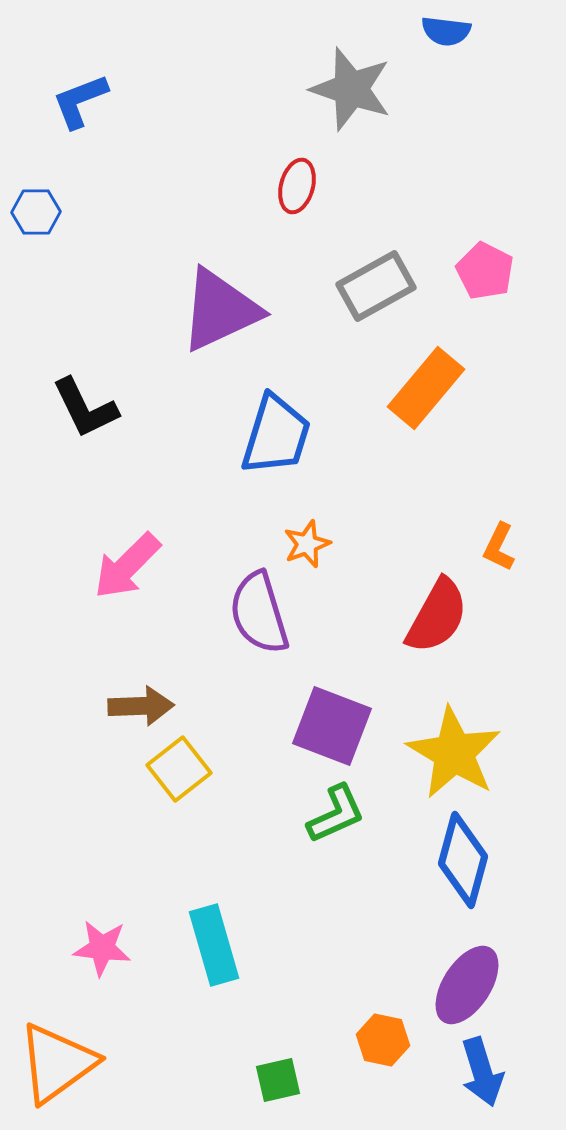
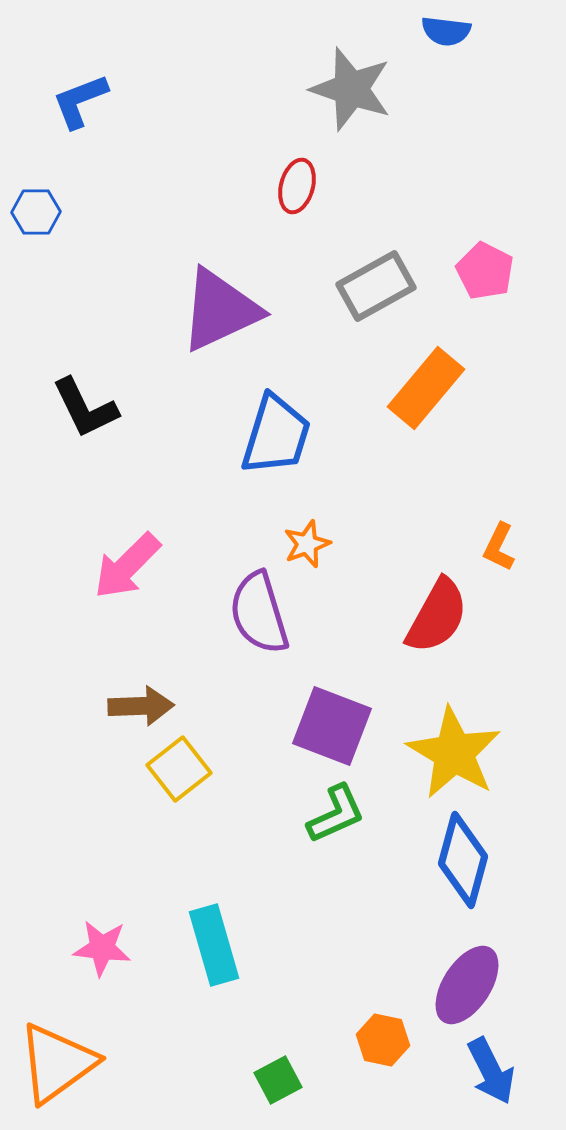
blue arrow: moved 9 px right, 1 px up; rotated 10 degrees counterclockwise
green square: rotated 15 degrees counterclockwise
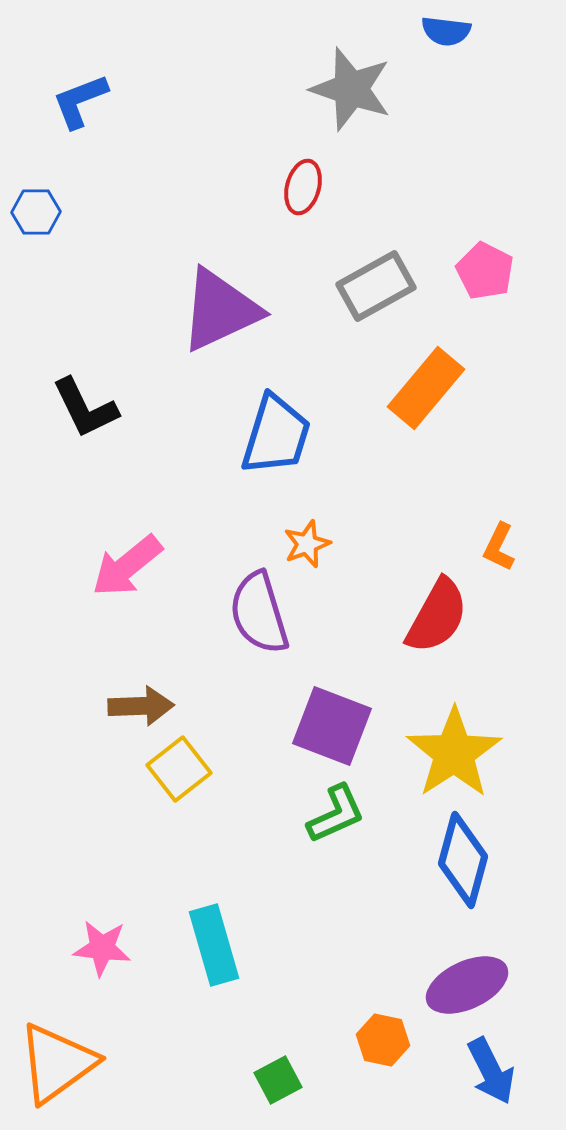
red ellipse: moved 6 px right, 1 px down
pink arrow: rotated 6 degrees clockwise
yellow star: rotated 8 degrees clockwise
purple ellipse: rotated 32 degrees clockwise
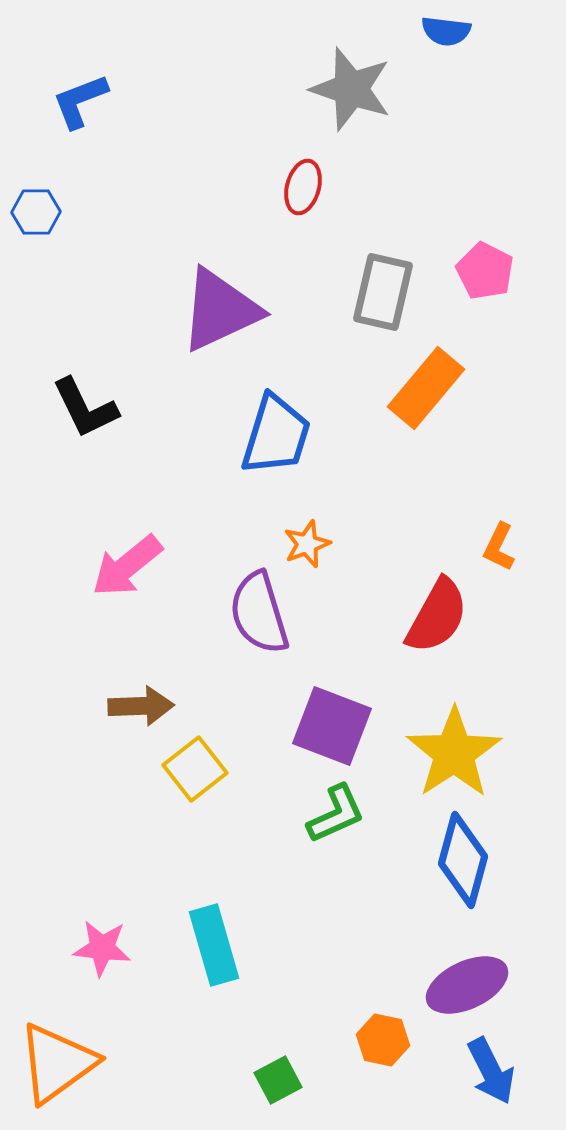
gray rectangle: moved 7 px right, 6 px down; rotated 48 degrees counterclockwise
yellow square: moved 16 px right
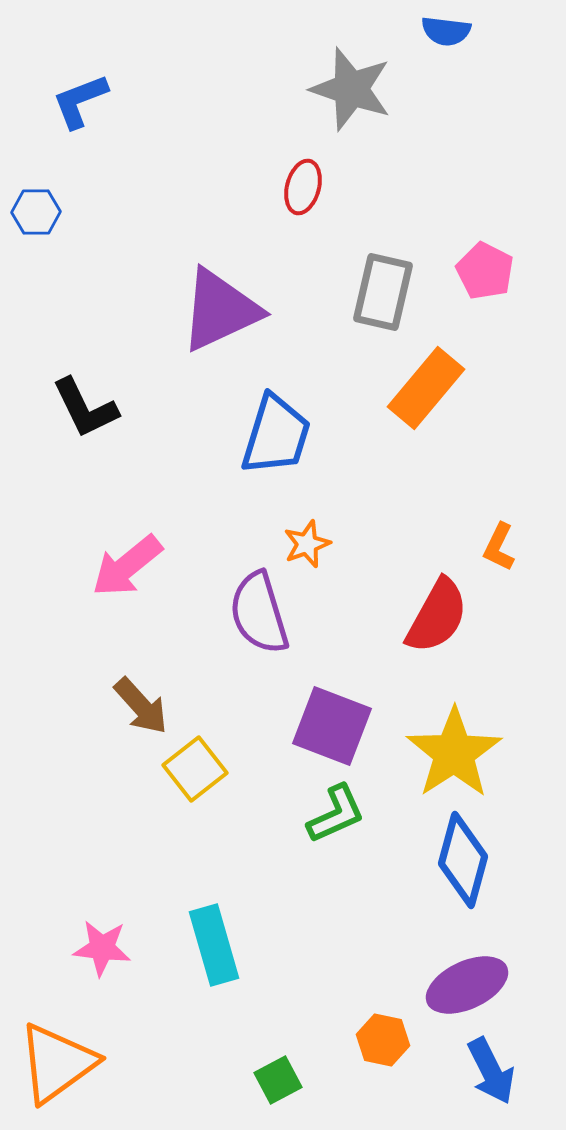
brown arrow: rotated 50 degrees clockwise
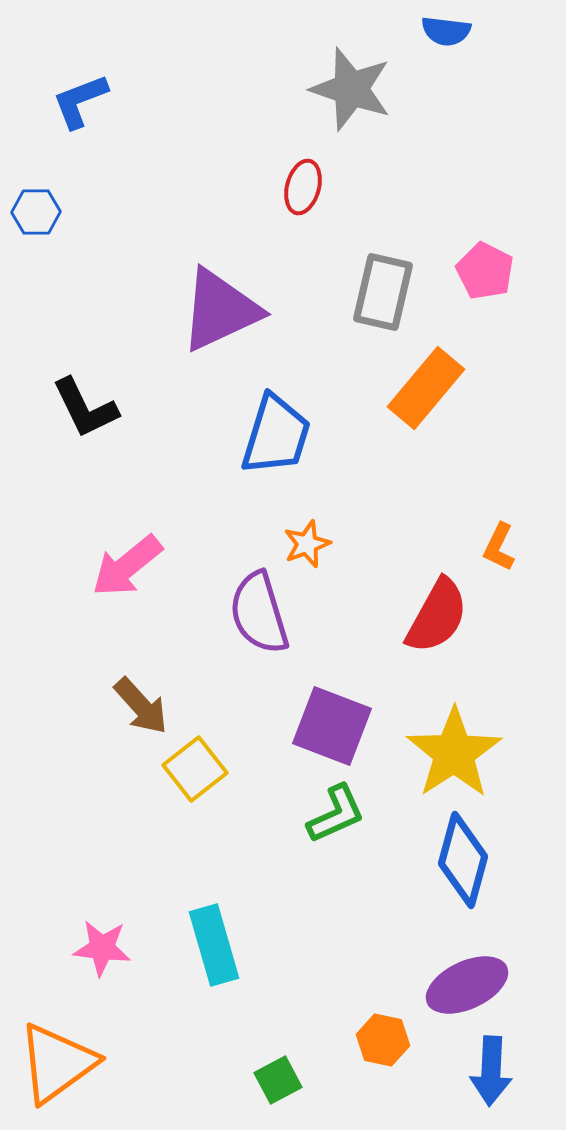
blue arrow: rotated 30 degrees clockwise
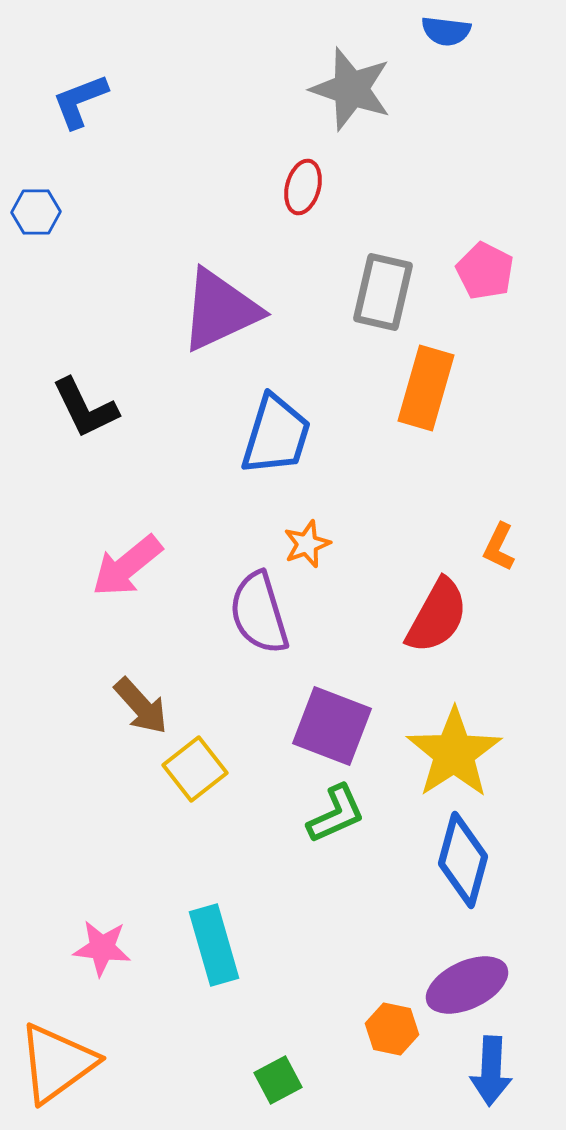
orange rectangle: rotated 24 degrees counterclockwise
orange hexagon: moved 9 px right, 11 px up
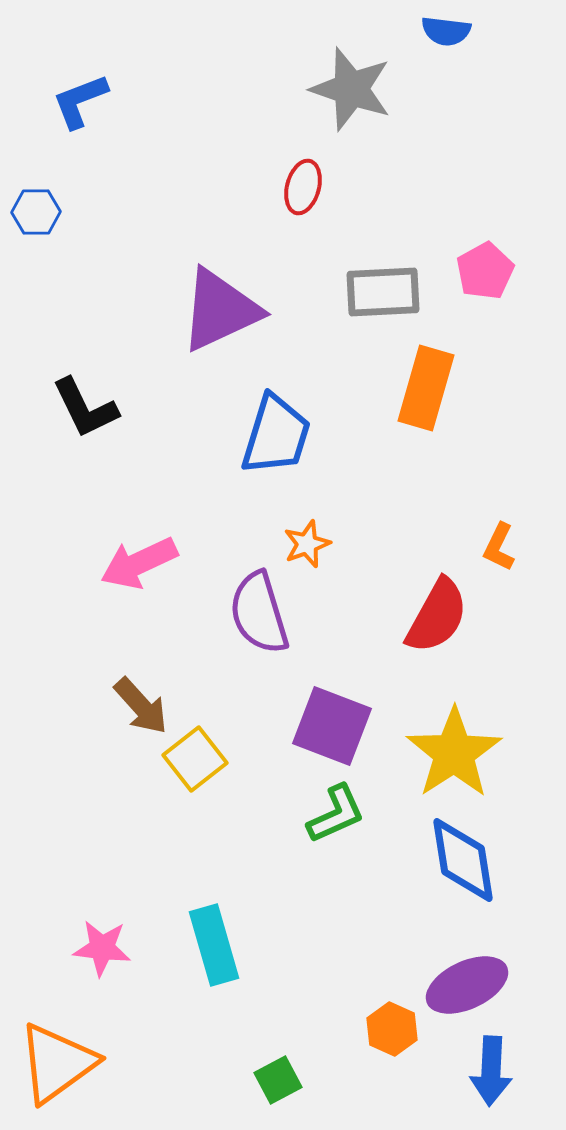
pink pentagon: rotated 16 degrees clockwise
gray rectangle: rotated 74 degrees clockwise
pink arrow: moved 12 px right, 3 px up; rotated 14 degrees clockwise
yellow square: moved 10 px up
blue diamond: rotated 24 degrees counterclockwise
orange hexagon: rotated 12 degrees clockwise
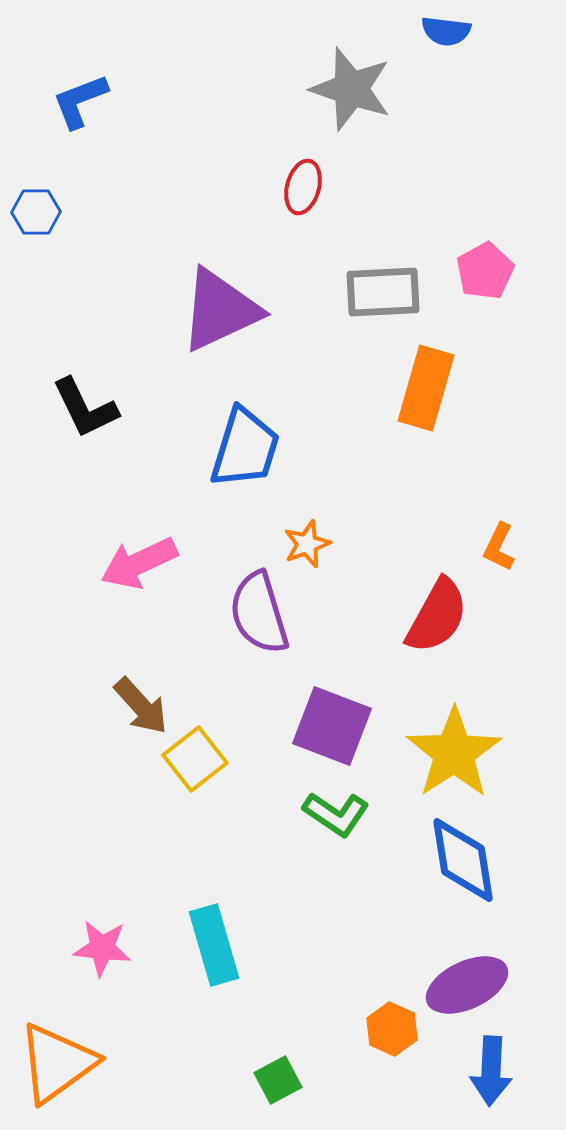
blue trapezoid: moved 31 px left, 13 px down
green L-shape: rotated 58 degrees clockwise
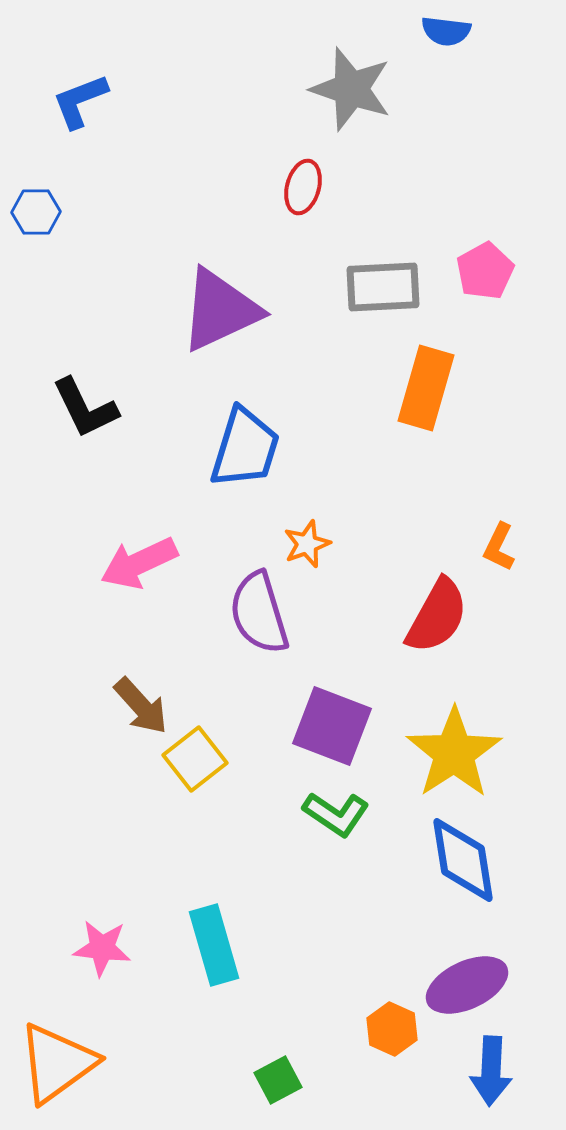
gray rectangle: moved 5 px up
